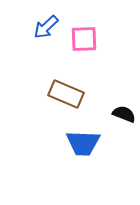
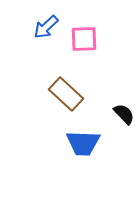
brown rectangle: rotated 20 degrees clockwise
black semicircle: rotated 25 degrees clockwise
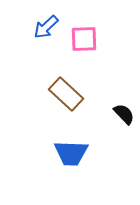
blue trapezoid: moved 12 px left, 10 px down
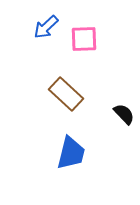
blue trapezoid: rotated 78 degrees counterclockwise
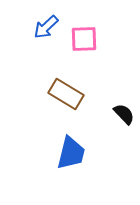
brown rectangle: rotated 12 degrees counterclockwise
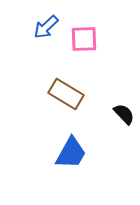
blue trapezoid: rotated 15 degrees clockwise
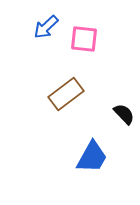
pink square: rotated 8 degrees clockwise
brown rectangle: rotated 68 degrees counterclockwise
blue trapezoid: moved 21 px right, 4 px down
